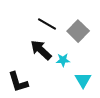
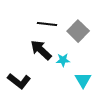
black line: rotated 24 degrees counterclockwise
black L-shape: moved 1 px right, 1 px up; rotated 35 degrees counterclockwise
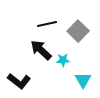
black line: rotated 18 degrees counterclockwise
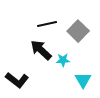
black L-shape: moved 2 px left, 1 px up
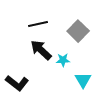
black line: moved 9 px left
black L-shape: moved 3 px down
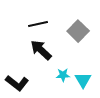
cyan star: moved 15 px down
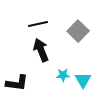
black arrow: rotated 25 degrees clockwise
black L-shape: rotated 30 degrees counterclockwise
